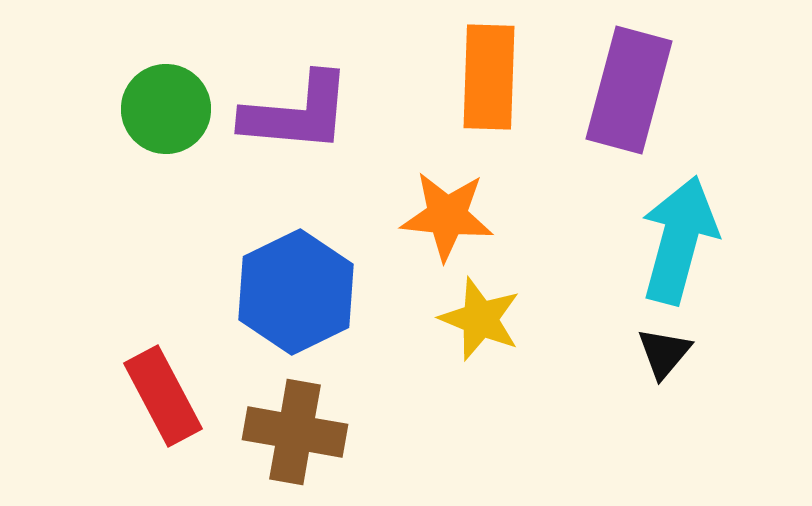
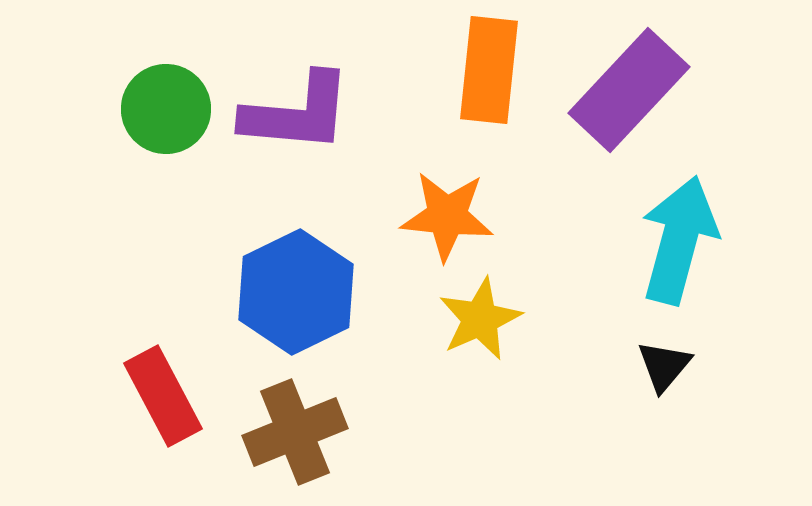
orange rectangle: moved 7 px up; rotated 4 degrees clockwise
purple rectangle: rotated 28 degrees clockwise
yellow star: rotated 26 degrees clockwise
black triangle: moved 13 px down
brown cross: rotated 32 degrees counterclockwise
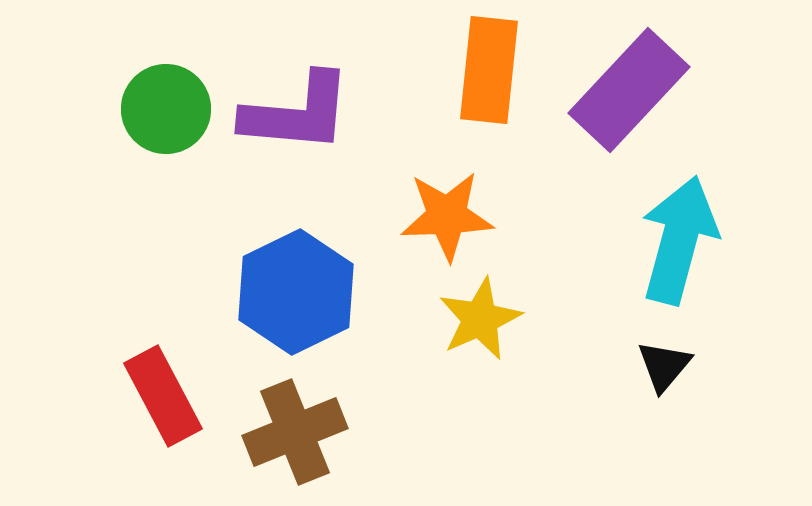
orange star: rotated 8 degrees counterclockwise
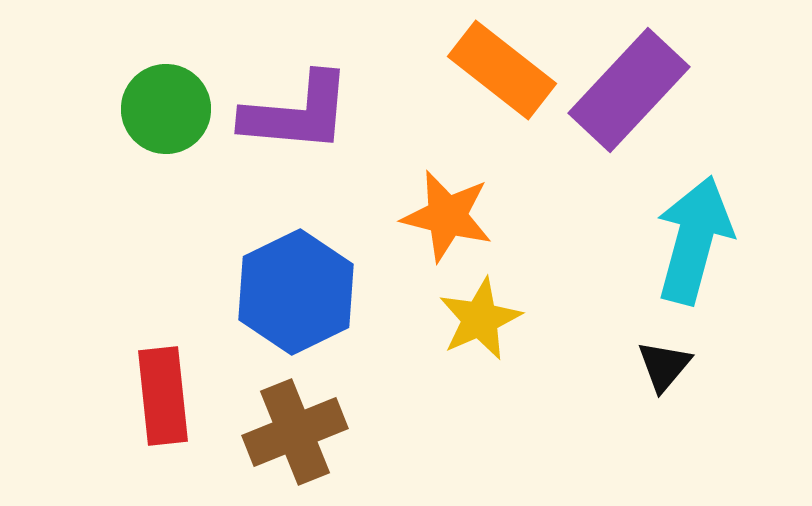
orange rectangle: moved 13 px right; rotated 58 degrees counterclockwise
orange star: rotated 16 degrees clockwise
cyan arrow: moved 15 px right
red rectangle: rotated 22 degrees clockwise
